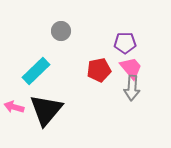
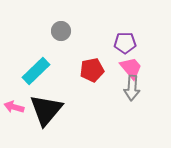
red pentagon: moved 7 px left
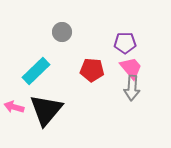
gray circle: moved 1 px right, 1 px down
red pentagon: rotated 15 degrees clockwise
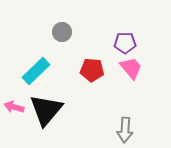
gray arrow: moved 7 px left, 42 px down
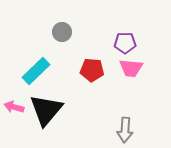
pink trapezoid: rotated 135 degrees clockwise
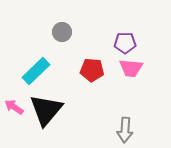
pink arrow: rotated 18 degrees clockwise
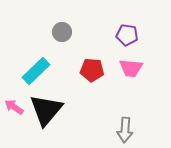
purple pentagon: moved 2 px right, 8 px up; rotated 10 degrees clockwise
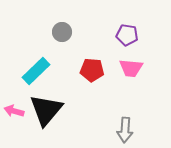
pink arrow: moved 4 px down; rotated 18 degrees counterclockwise
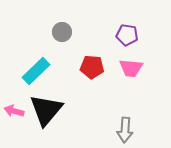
red pentagon: moved 3 px up
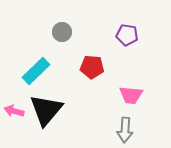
pink trapezoid: moved 27 px down
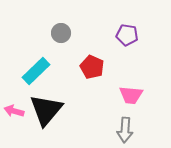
gray circle: moved 1 px left, 1 px down
red pentagon: rotated 20 degrees clockwise
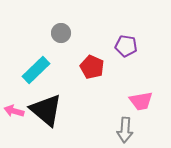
purple pentagon: moved 1 px left, 11 px down
cyan rectangle: moved 1 px up
pink trapezoid: moved 10 px right, 6 px down; rotated 15 degrees counterclockwise
black triangle: rotated 30 degrees counterclockwise
